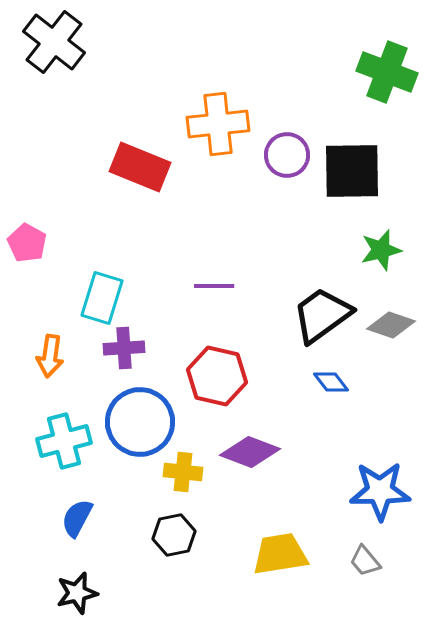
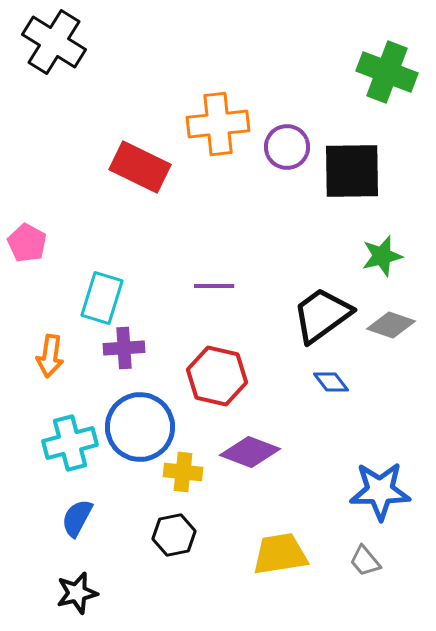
black cross: rotated 6 degrees counterclockwise
purple circle: moved 8 px up
red rectangle: rotated 4 degrees clockwise
green star: moved 1 px right, 6 px down
blue circle: moved 5 px down
cyan cross: moved 6 px right, 2 px down
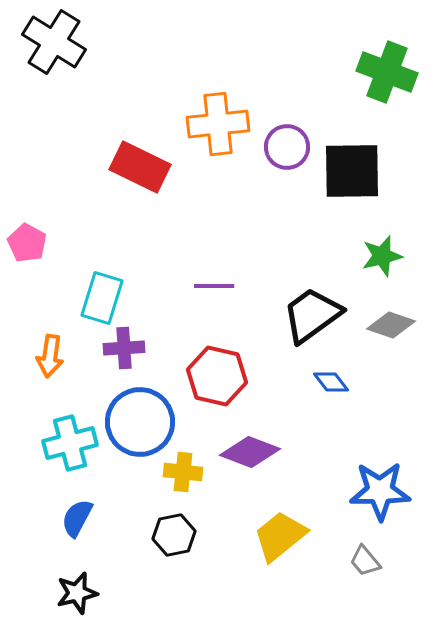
black trapezoid: moved 10 px left
blue circle: moved 5 px up
yellow trapezoid: moved 18 px up; rotated 30 degrees counterclockwise
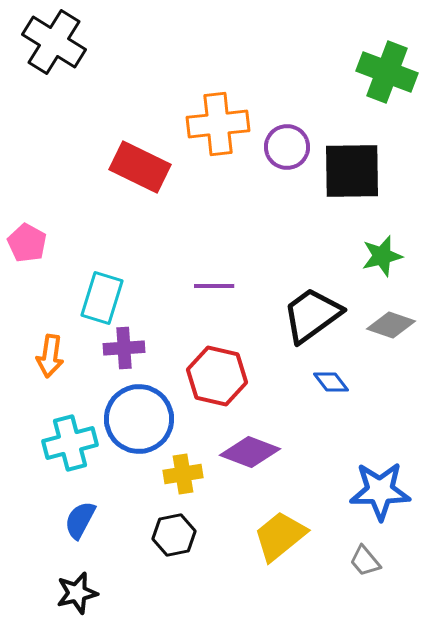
blue circle: moved 1 px left, 3 px up
yellow cross: moved 2 px down; rotated 15 degrees counterclockwise
blue semicircle: moved 3 px right, 2 px down
